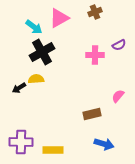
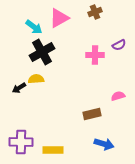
pink semicircle: rotated 32 degrees clockwise
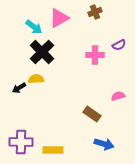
black cross: rotated 15 degrees counterclockwise
brown rectangle: rotated 48 degrees clockwise
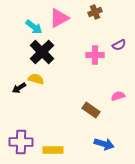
yellow semicircle: rotated 21 degrees clockwise
brown rectangle: moved 1 px left, 4 px up
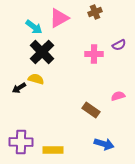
pink cross: moved 1 px left, 1 px up
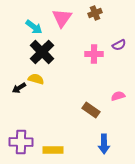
brown cross: moved 1 px down
pink triangle: moved 3 px right; rotated 25 degrees counterclockwise
blue arrow: rotated 72 degrees clockwise
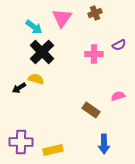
yellow rectangle: rotated 12 degrees counterclockwise
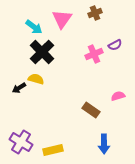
pink triangle: moved 1 px down
purple semicircle: moved 4 px left
pink cross: rotated 24 degrees counterclockwise
purple cross: rotated 30 degrees clockwise
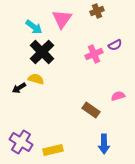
brown cross: moved 2 px right, 2 px up
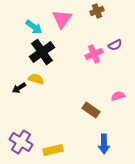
black cross: rotated 10 degrees clockwise
